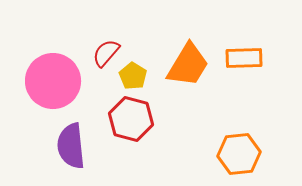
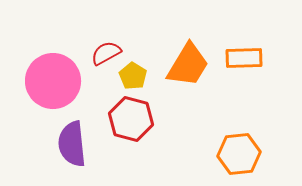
red semicircle: rotated 20 degrees clockwise
purple semicircle: moved 1 px right, 2 px up
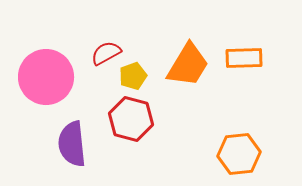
yellow pentagon: rotated 20 degrees clockwise
pink circle: moved 7 px left, 4 px up
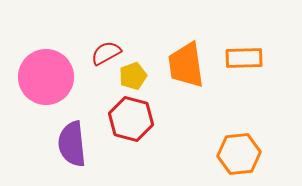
orange trapezoid: moved 2 px left; rotated 141 degrees clockwise
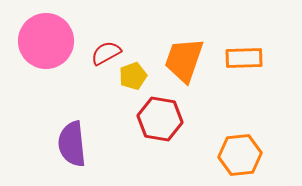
orange trapezoid: moved 2 px left, 5 px up; rotated 27 degrees clockwise
pink circle: moved 36 px up
red hexagon: moved 29 px right; rotated 6 degrees counterclockwise
orange hexagon: moved 1 px right, 1 px down
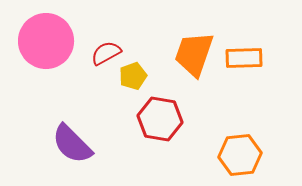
orange trapezoid: moved 10 px right, 6 px up
purple semicircle: rotated 39 degrees counterclockwise
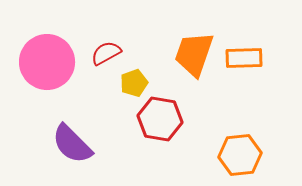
pink circle: moved 1 px right, 21 px down
yellow pentagon: moved 1 px right, 7 px down
